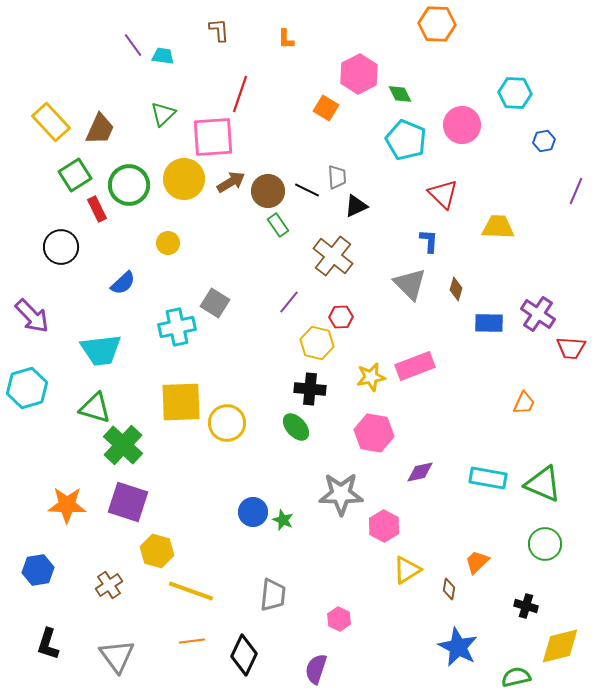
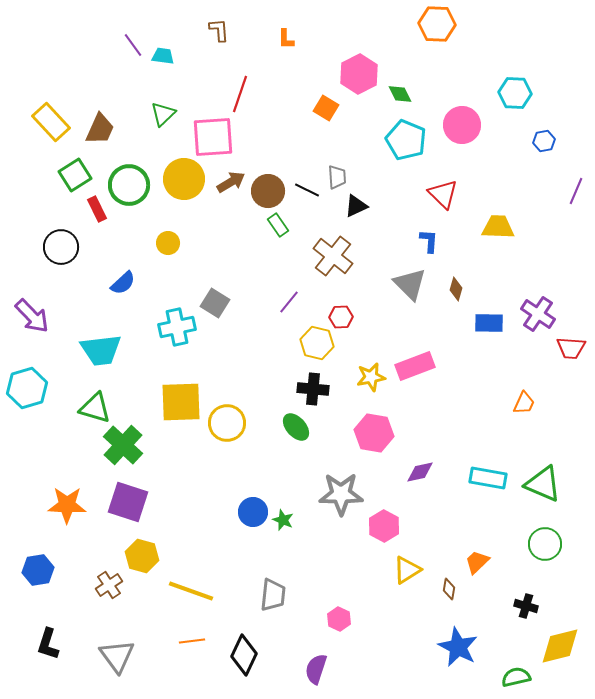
black cross at (310, 389): moved 3 px right
yellow hexagon at (157, 551): moved 15 px left, 5 px down
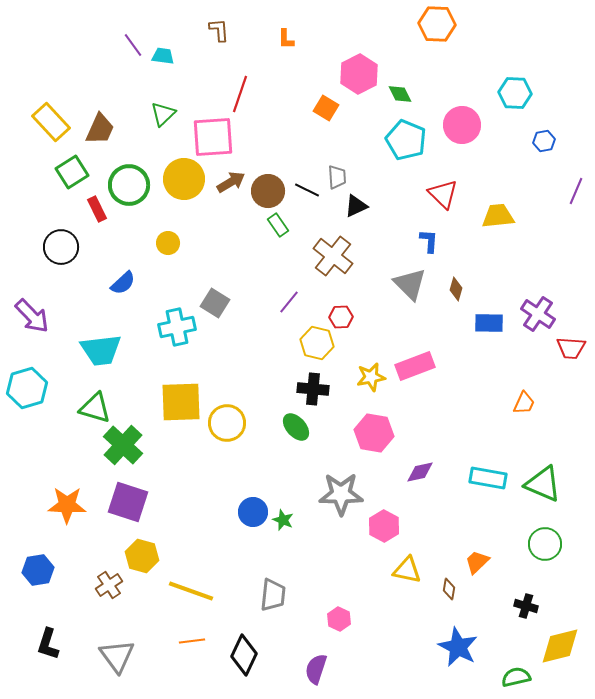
green square at (75, 175): moved 3 px left, 3 px up
yellow trapezoid at (498, 227): moved 11 px up; rotated 8 degrees counterclockwise
yellow triangle at (407, 570): rotated 44 degrees clockwise
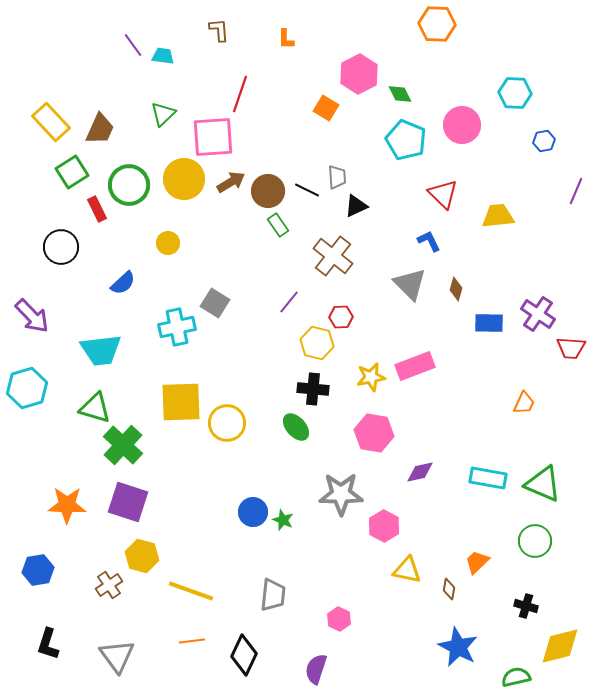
blue L-shape at (429, 241): rotated 30 degrees counterclockwise
green circle at (545, 544): moved 10 px left, 3 px up
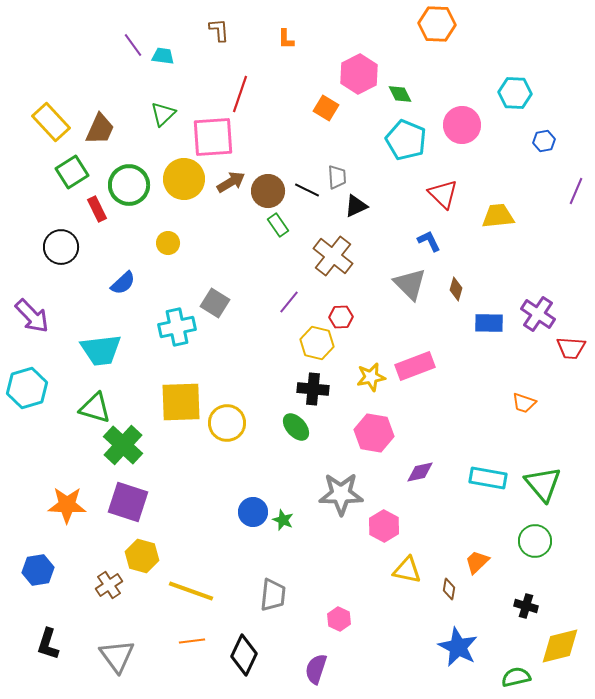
orange trapezoid at (524, 403): rotated 85 degrees clockwise
green triangle at (543, 484): rotated 27 degrees clockwise
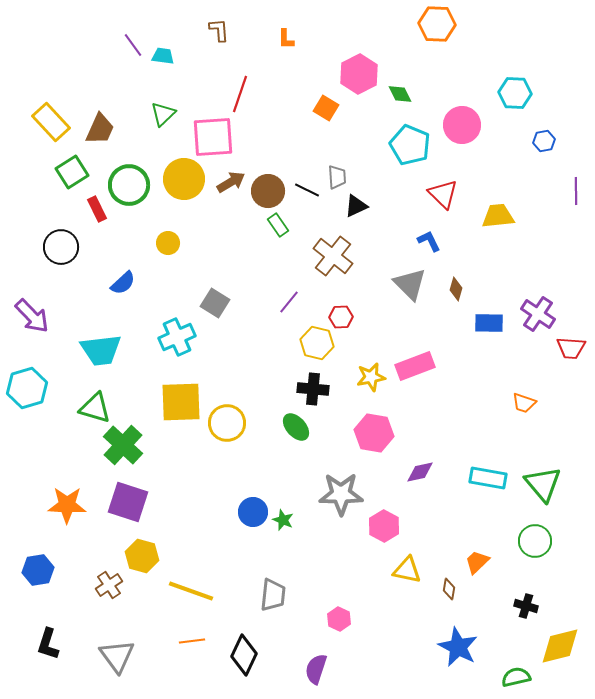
cyan pentagon at (406, 140): moved 4 px right, 5 px down
purple line at (576, 191): rotated 24 degrees counterclockwise
cyan cross at (177, 327): moved 10 px down; rotated 12 degrees counterclockwise
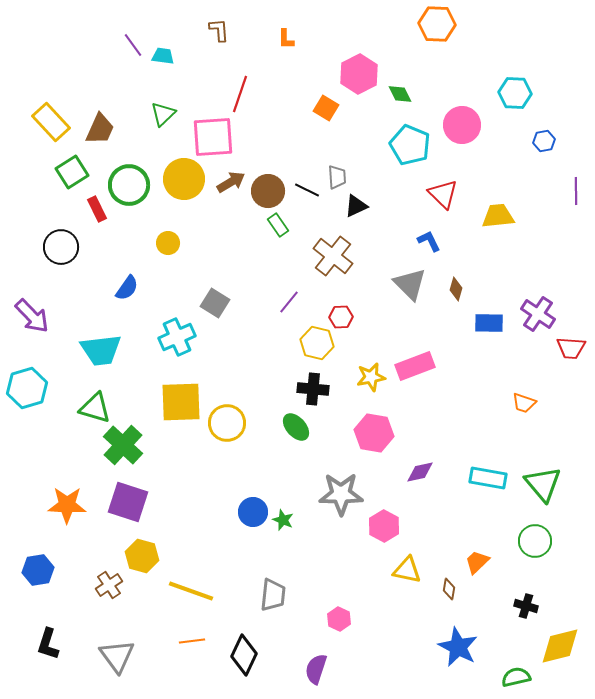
blue semicircle at (123, 283): moved 4 px right, 5 px down; rotated 12 degrees counterclockwise
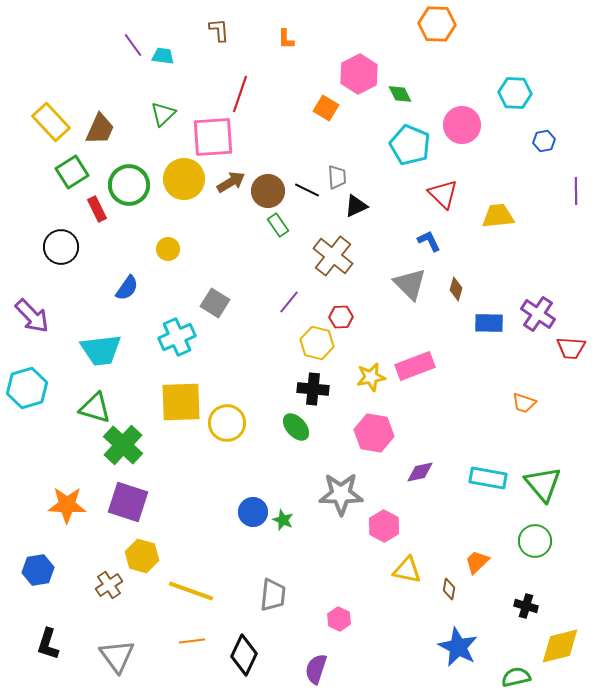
yellow circle at (168, 243): moved 6 px down
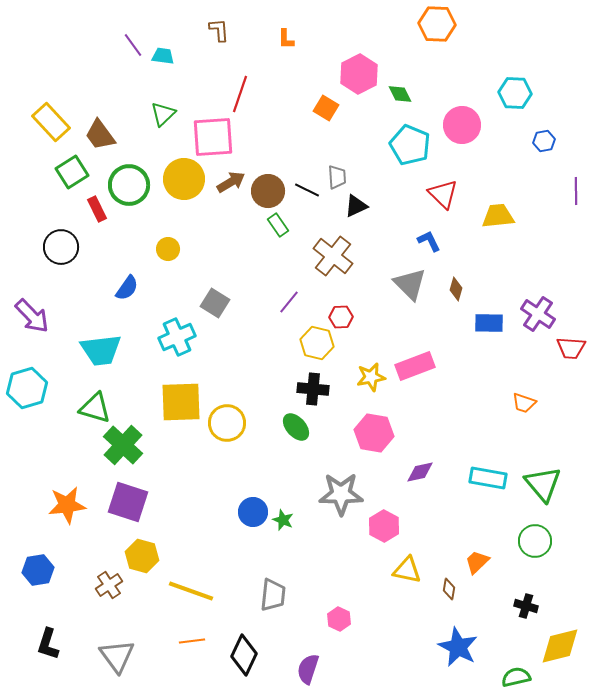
brown trapezoid at (100, 129): moved 6 px down; rotated 120 degrees clockwise
orange star at (67, 505): rotated 9 degrees counterclockwise
purple semicircle at (316, 669): moved 8 px left
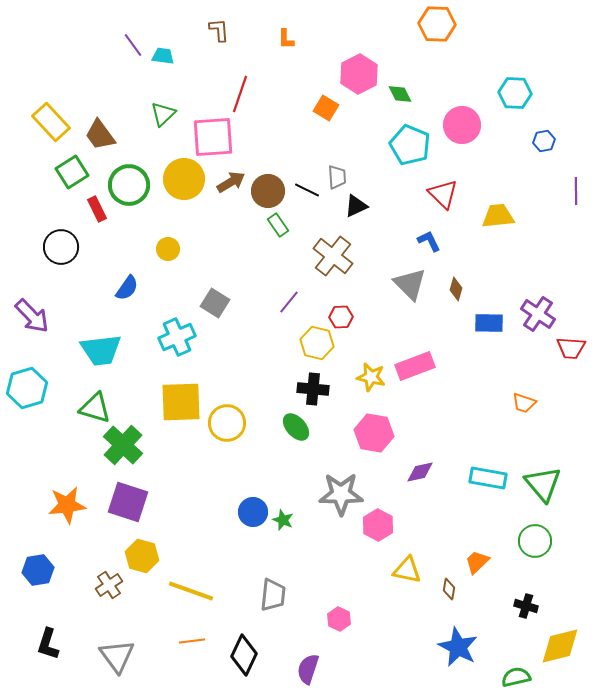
yellow star at (371, 377): rotated 24 degrees clockwise
pink hexagon at (384, 526): moved 6 px left, 1 px up
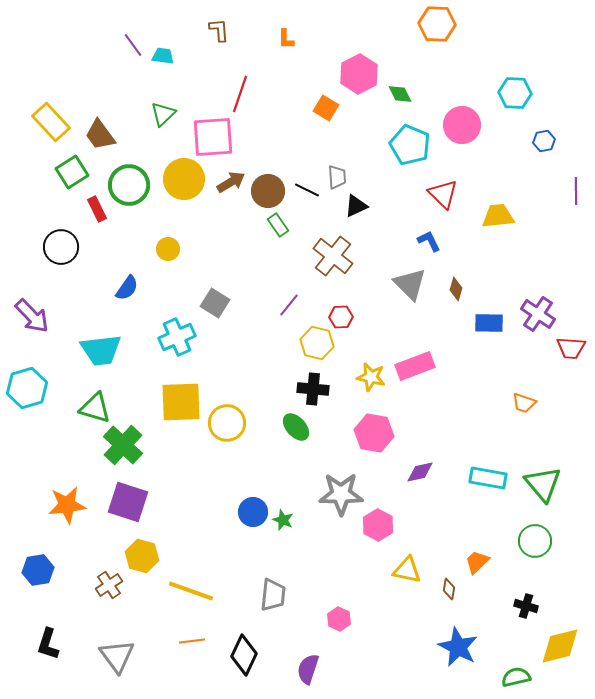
purple line at (289, 302): moved 3 px down
